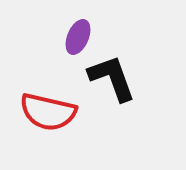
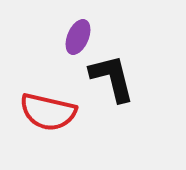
black L-shape: rotated 6 degrees clockwise
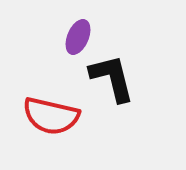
red semicircle: moved 3 px right, 4 px down
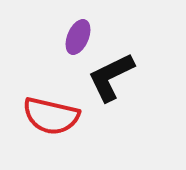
black L-shape: moved 1 px left, 1 px up; rotated 102 degrees counterclockwise
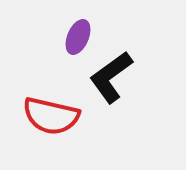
black L-shape: rotated 10 degrees counterclockwise
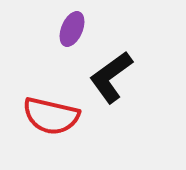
purple ellipse: moved 6 px left, 8 px up
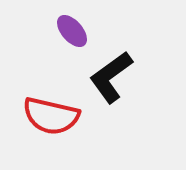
purple ellipse: moved 2 px down; rotated 64 degrees counterclockwise
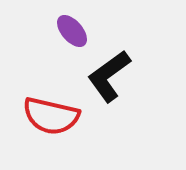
black L-shape: moved 2 px left, 1 px up
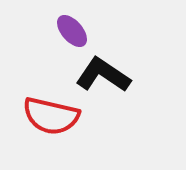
black L-shape: moved 6 px left, 1 px up; rotated 70 degrees clockwise
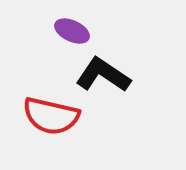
purple ellipse: rotated 24 degrees counterclockwise
